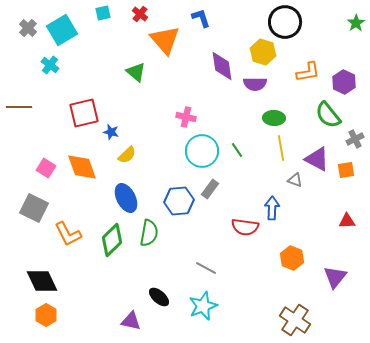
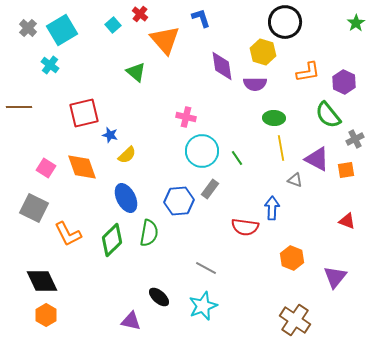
cyan square at (103, 13): moved 10 px right, 12 px down; rotated 28 degrees counterclockwise
blue star at (111, 132): moved 1 px left, 3 px down
green line at (237, 150): moved 8 px down
red triangle at (347, 221): rotated 24 degrees clockwise
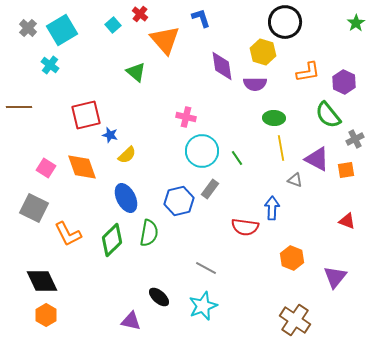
red square at (84, 113): moved 2 px right, 2 px down
blue hexagon at (179, 201): rotated 8 degrees counterclockwise
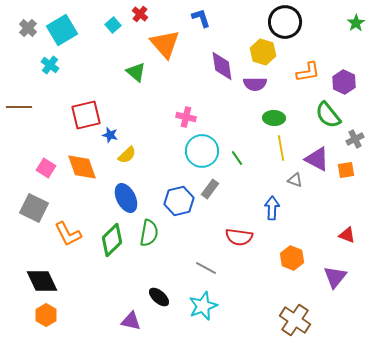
orange triangle at (165, 40): moved 4 px down
red triangle at (347, 221): moved 14 px down
red semicircle at (245, 227): moved 6 px left, 10 px down
